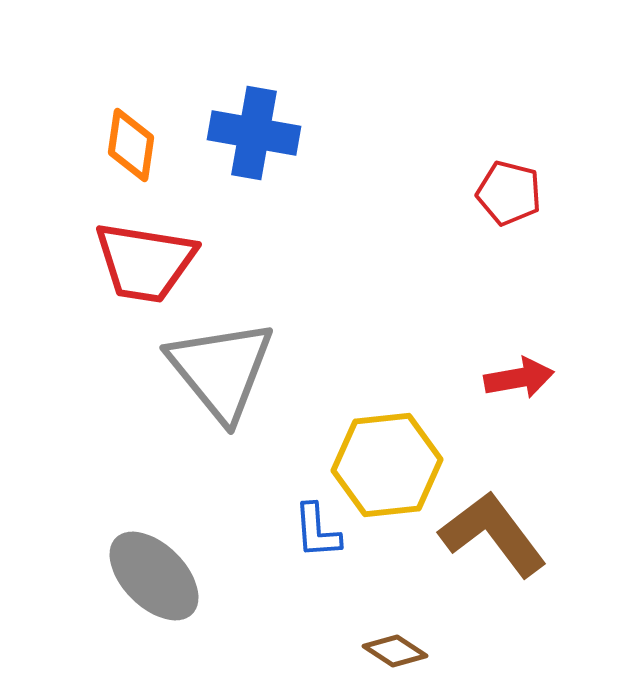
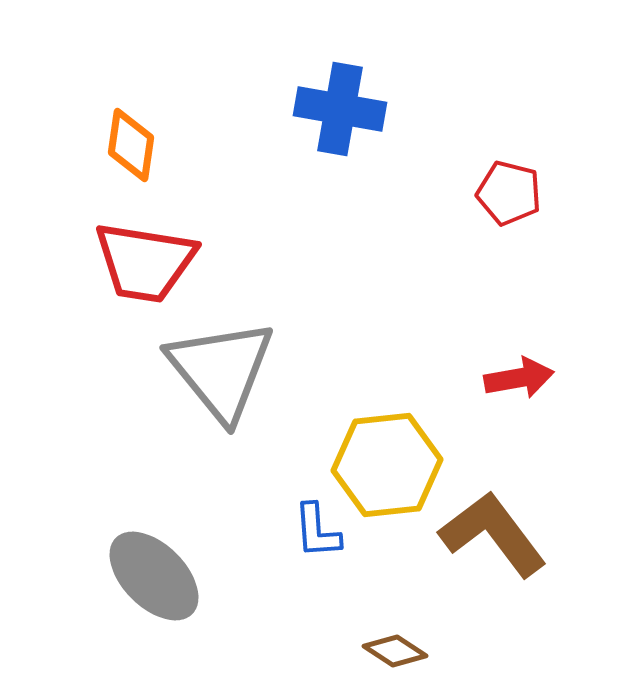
blue cross: moved 86 px right, 24 px up
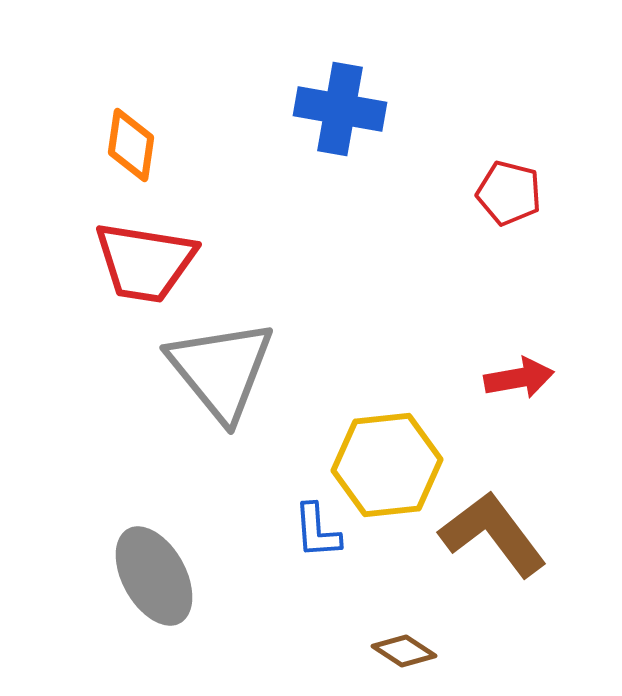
gray ellipse: rotated 16 degrees clockwise
brown diamond: moved 9 px right
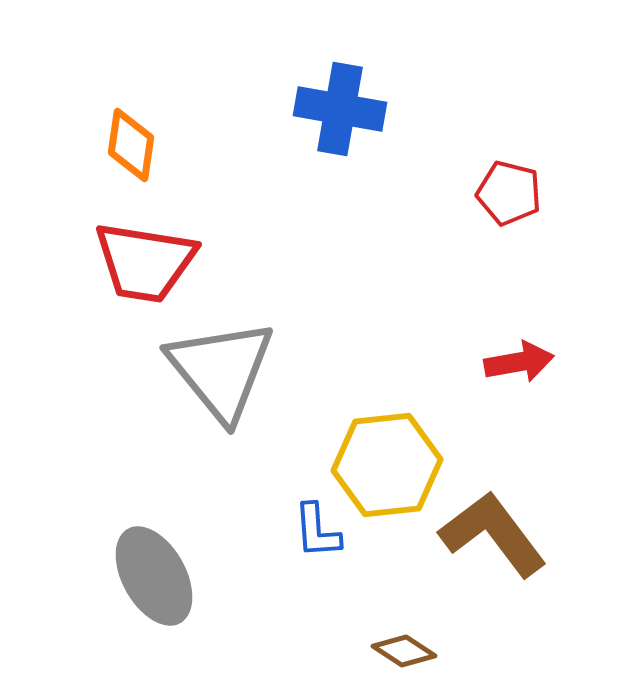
red arrow: moved 16 px up
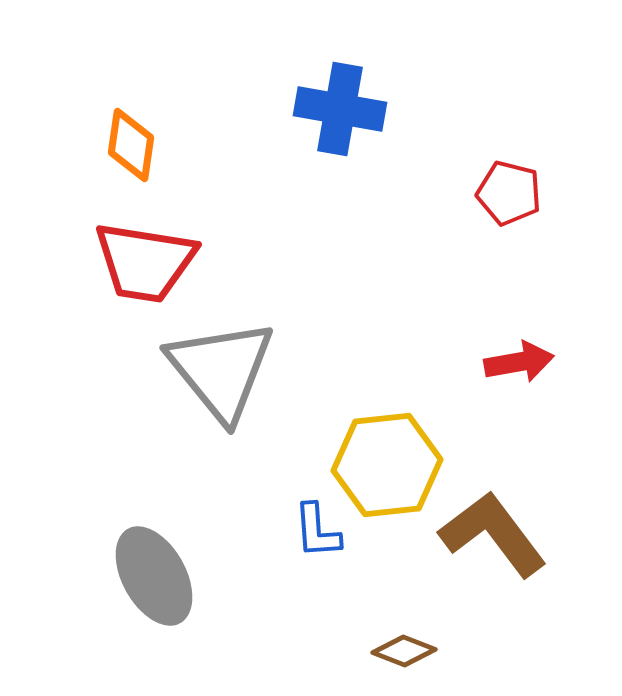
brown diamond: rotated 12 degrees counterclockwise
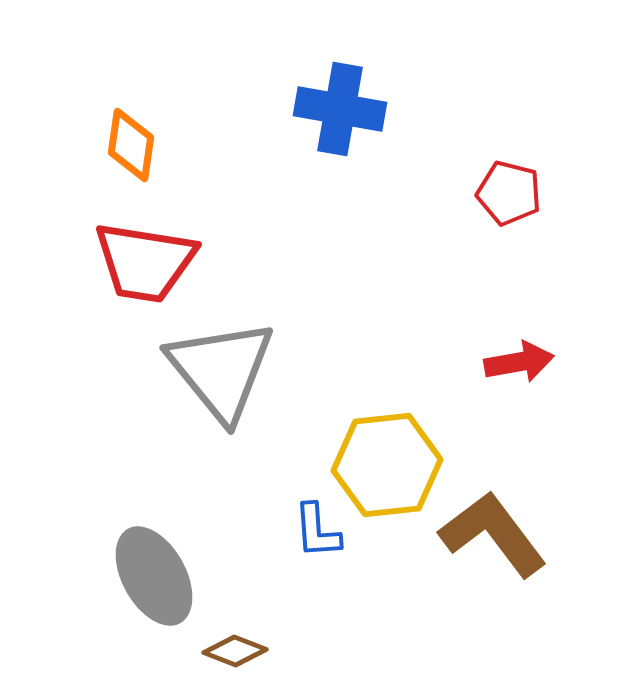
brown diamond: moved 169 px left
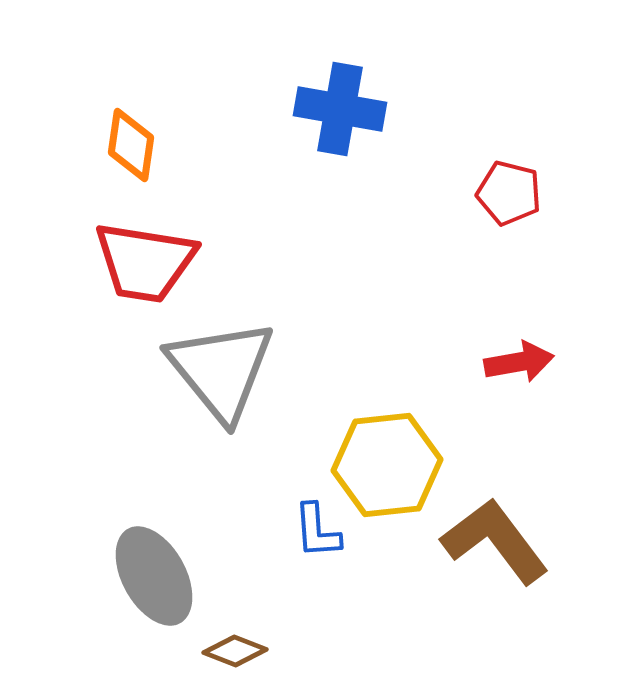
brown L-shape: moved 2 px right, 7 px down
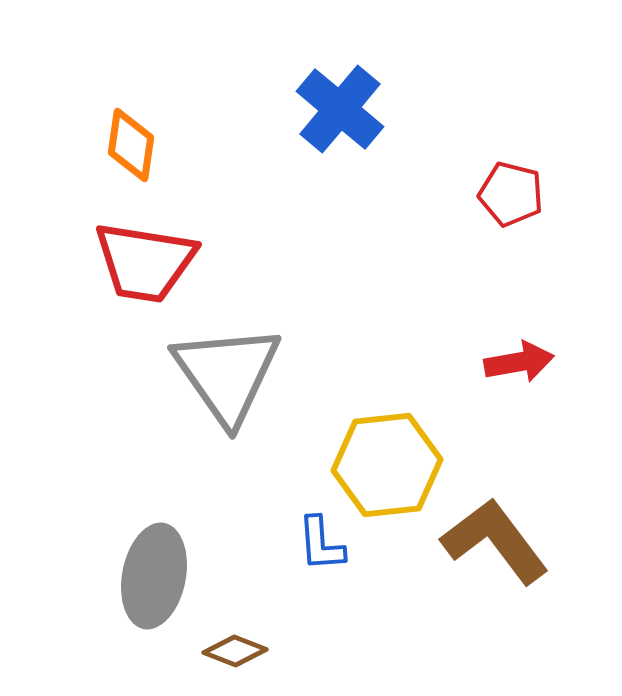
blue cross: rotated 30 degrees clockwise
red pentagon: moved 2 px right, 1 px down
gray triangle: moved 6 px right, 4 px down; rotated 4 degrees clockwise
blue L-shape: moved 4 px right, 13 px down
gray ellipse: rotated 40 degrees clockwise
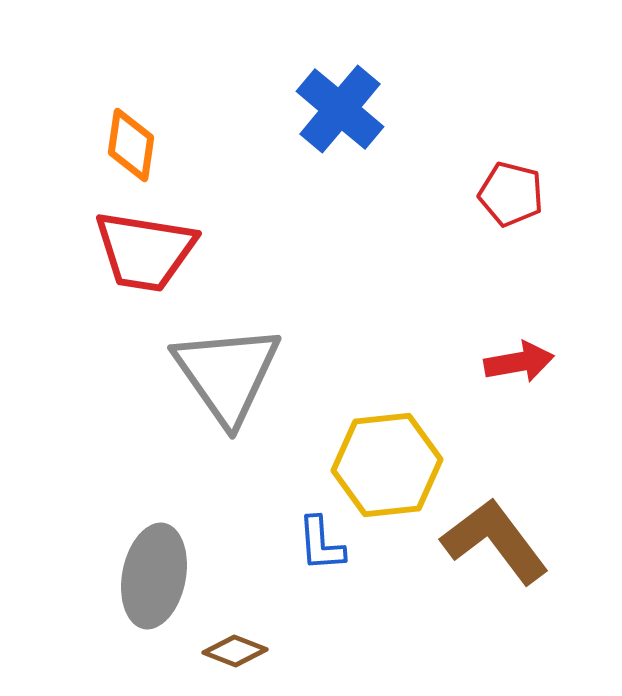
red trapezoid: moved 11 px up
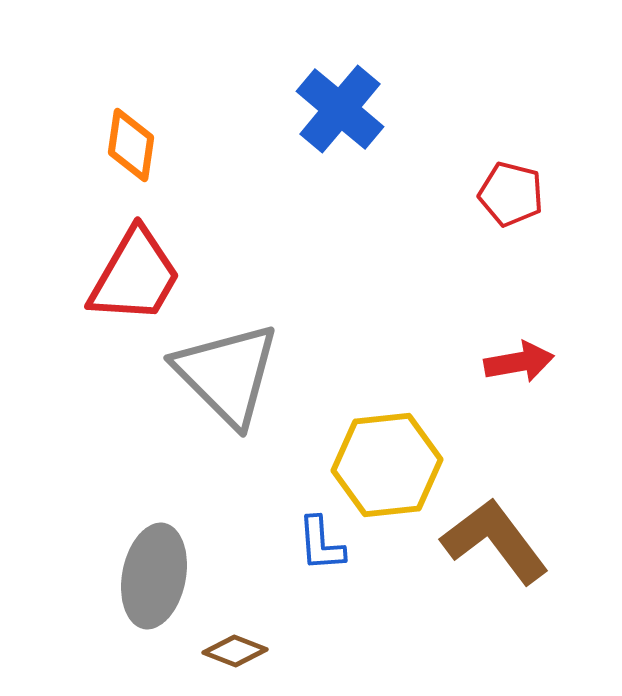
red trapezoid: moved 10 px left, 25 px down; rotated 69 degrees counterclockwise
gray triangle: rotated 10 degrees counterclockwise
